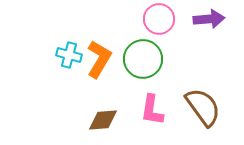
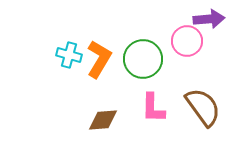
pink circle: moved 28 px right, 22 px down
pink L-shape: moved 1 px right, 2 px up; rotated 8 degrees counterclockwise
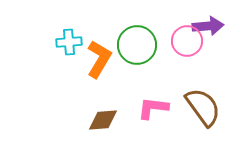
purple arrow: moved 1 px left, 7 px down
cyan cross: moved 13 px up; rotated 20 degrees counterclockwise
green circle: moved 6 px left, 14 px up
pink L-shape: rotated 96 degrees clockwise
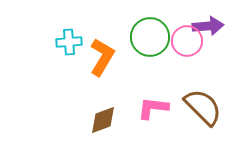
green circle: moved 13 px right, 8 px up
orange L-shape: moved 3 px right, 2 px up
brown semicircle: rotated 9 degrees counterclockwise
brown diamond: rotated 16 degrees counterclockwise
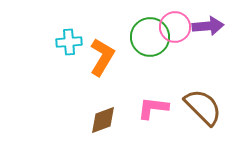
pink circle: moved 12 px left, 14 px up
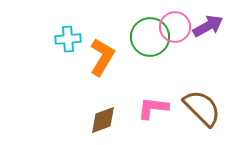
purple arrow: rotated 24 degrees counterclockwise
cyan cross: moved 1 px left, 3 px up
brown semicircle: moved 1 px left, 1 px down
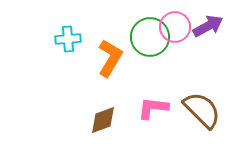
orange L-shape: moved 8 px right, 1 px down
brown semicircle: moved 2 px down
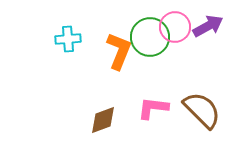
orange L-shape: moved 9 px right, 7 px up; rotated 9 degrees counterclockwise
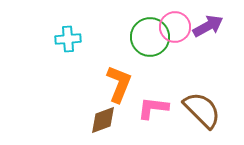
orange L-shape: moved 33 px down
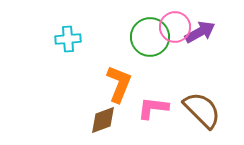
purple arrow: moved 8 px left, 6 px down
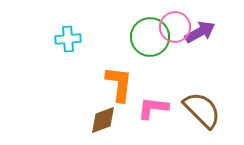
orange L-shape: rotated 15 degrees counterclockwise
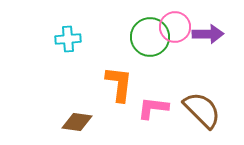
purple arrow: moved 8 px right, 2 px down; rotated 28 degrees clockwise
brown diamond: moved 26 px left, 2 px down; rotated 28 degrees clockwise
